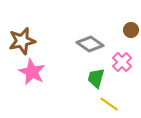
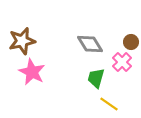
brown circle: moved 12 px down
gray diamond: rotated 24 degrees clockwise
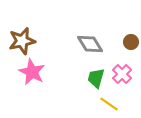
pink cross: moved 12 px down
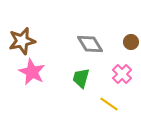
green trapezoid: moved 15 px left
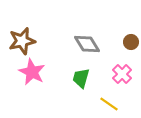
gray diamond: moved 3 px left
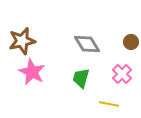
yellow line: rotated 24 degrees counterclockwise
